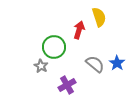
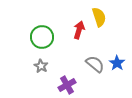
green circle: moved 12 px left, 10 px up
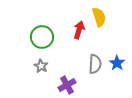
gray semicircle: rotated 54 degrees clockwise
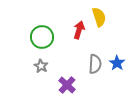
purple cross: rotated 18 degrees counterclockwise
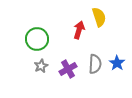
green circle: moved 5 px left, 2 px down
gray star: rotated 16 degrees clockwise
purple cross: moved 1 px right, 16 px up; rotated 18 degrees clockwise
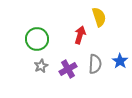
red arrow: moved 1 px right, 5 px down
blue star: moved 3 px right, 2 px up
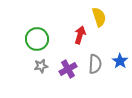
gray star: rotated 16 degrees clockwise
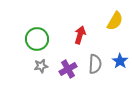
yellow semicircle: moved 16 px right, 4 px down; rotated 48 degrees clockwise
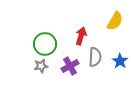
red arrow: moved 1 px right, 1 px down
green circle: moved 8 px right, 5 px down
gray semicircle: moved 7 px up
purple cross: moved 2 px right, 3 px up
